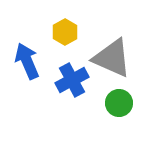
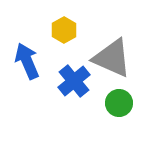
yellow hexagon: moved 1 px left, 2 px up
blue cross: moved 2 px right, 1 px down; rotated 12 degrees counterclockwise
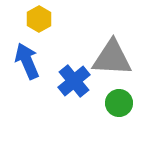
yellow hexagon: moved 25 px left, 11 px up
gray triangle: rotated 21 degrees counterclockwise
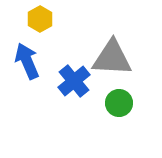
yellow hexagon: moved 1 px right
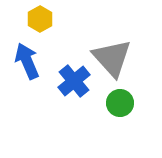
gray triangle: rotated 45 degrees clockwise
green circle: moved 1 px right
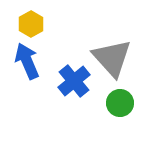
yellow hexagon: moved 9 px left, 5 px down
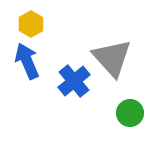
green circle: moved 10 px right, 10 px down
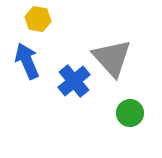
yellow hexagon: moved 7 px right, 5 px up; rotated 20 degrees counterclockwise
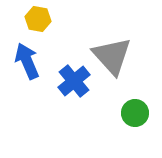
gray triangle: moved 2 px up
green circle: moved 5 px right
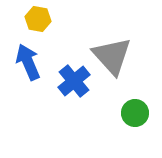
blue arrow: moved 1 px right, 1 px down
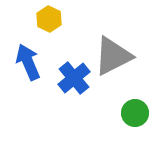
yellow hexagon: moved 11 px right; rotated 15 degrees clockwise
gray triangle: moved 1 px right; rotated 45 degrees clockwise
blue cross: moved 3 px up
